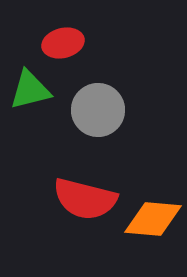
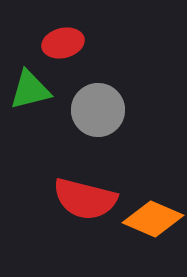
orange diamond: rotated 18 degrees clockwise
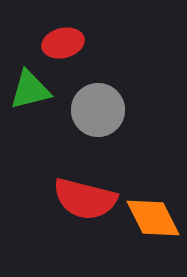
orange diamond: moved 1 px up; rotated 40 degrees clockwise
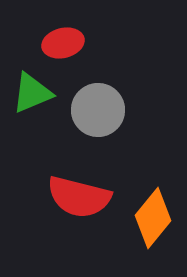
green triangle: moved 2 px right, 3 px down; rotated 9 degrees counterclockwise
red semicircle: moved 6 px left, 2 px up
orange diamond: rotated 66 degrees clockwise
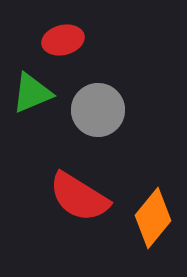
red ellipse: moved 3 px up
red semicircle: rotated 18 degrees clockwise
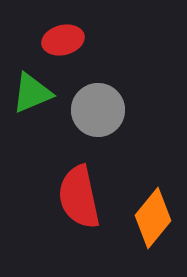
red semicircle: rotated 46 degrees clockwise
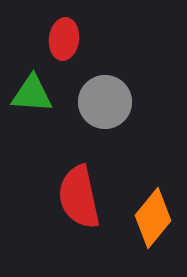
red ellipse: moved 1 px right, 1 px up; rotated 69 degrees counterclockwise
green triangle: moved 1 px down; rotated 27 degrees clockwise
gray circle: moved 7 px right, 8 px up
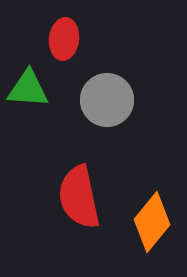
green triangle: moved 4 px left, 5 px up
gray circle: moved 2 px right, 2 px up
orange diamond: moved 1 px left, 4 px down
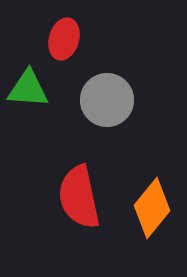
red ellipse: rotated 9 degrees clockwise
orange diamond: moved 14 px up
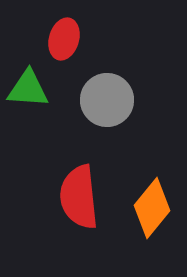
red semicircle: rotated 6 degrees clockwise
